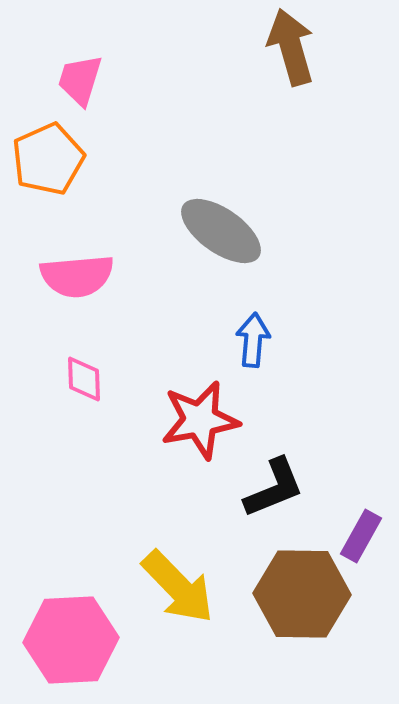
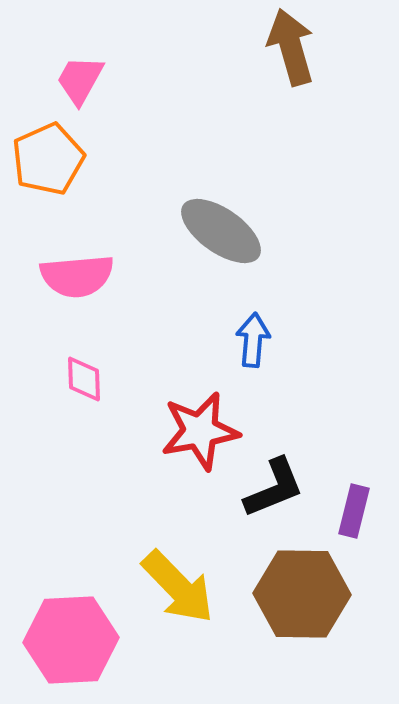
pink trapezoid: rotated 12 degrees clockwise
red star: moved 11 px down
purple rectangle: moved 7 px left, 25 px up; rotated 15 degrees counterclockwise
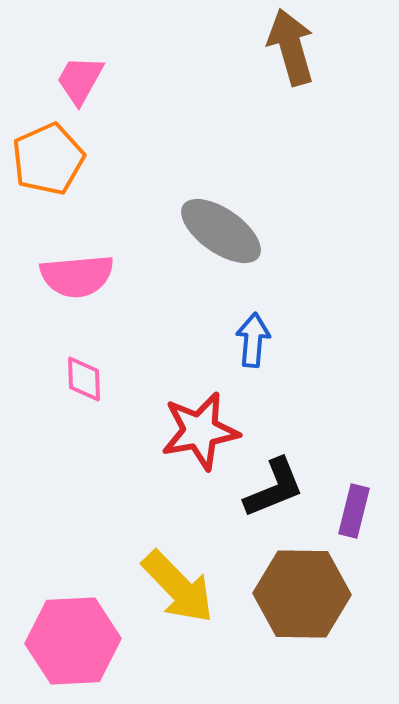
pink hexagon: moved 2 px right, 1 px down
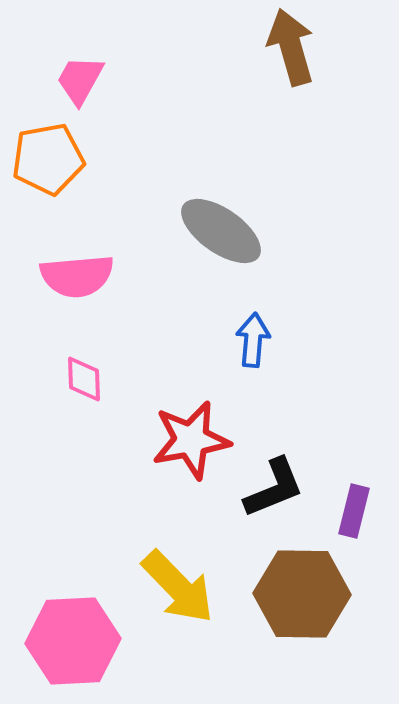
orange pentagon: rotated 14 degrees clockwise
red star: moved 9 px left, 9 px down
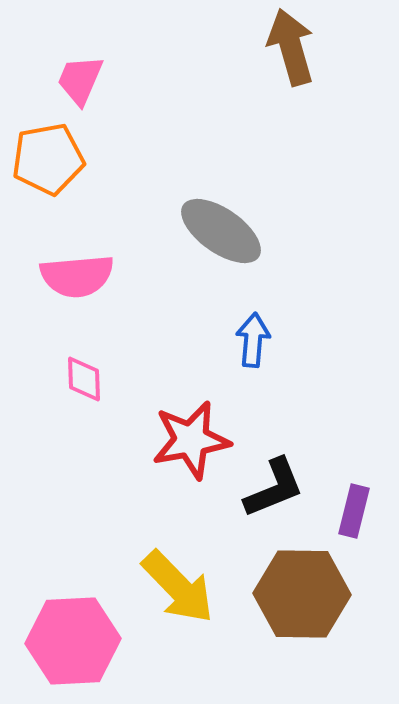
pink trapezoid: rotated 6 degrees counterclockwise
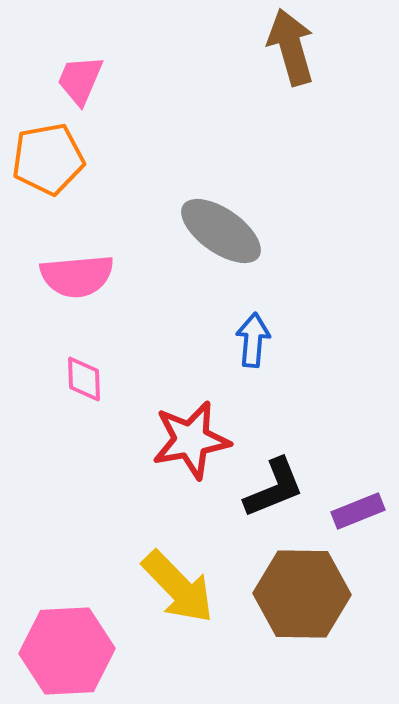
purple rectangle: moved 4 px right; rotated 54 degrees clockwise
pink hexagon: moved 6 px left, 10 px down
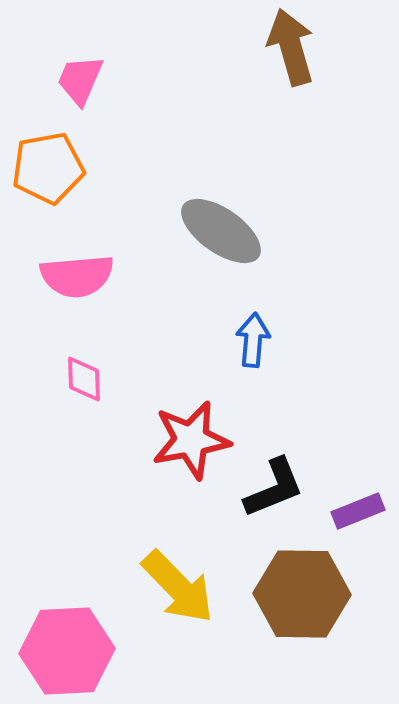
orange pentagon: moved 9 px down
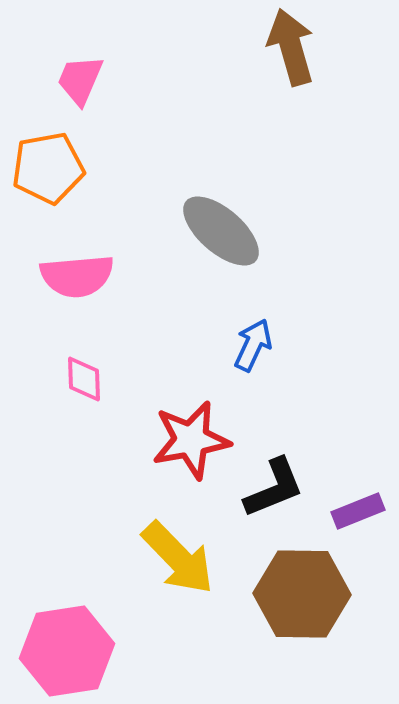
gray ellipse: rotated 6 degrees clockwise
blue arrow: moved 5 px down; rotated 20 degrees clockwise
yellow arrow: moved 29 px up
pink hexagon: rotated 6 degrees counterclockwise
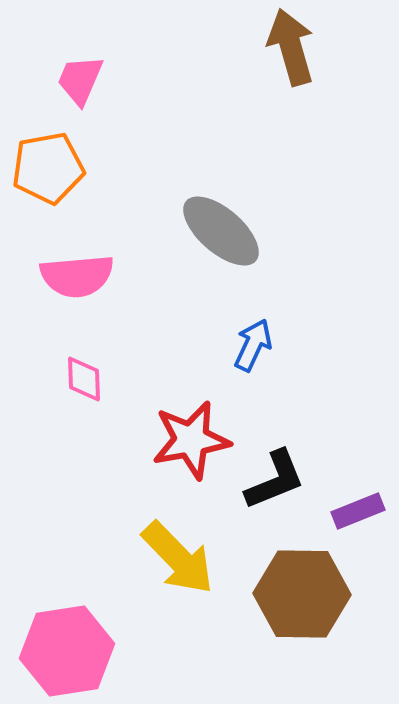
black L-shape: moved 1 px right, 8 px up
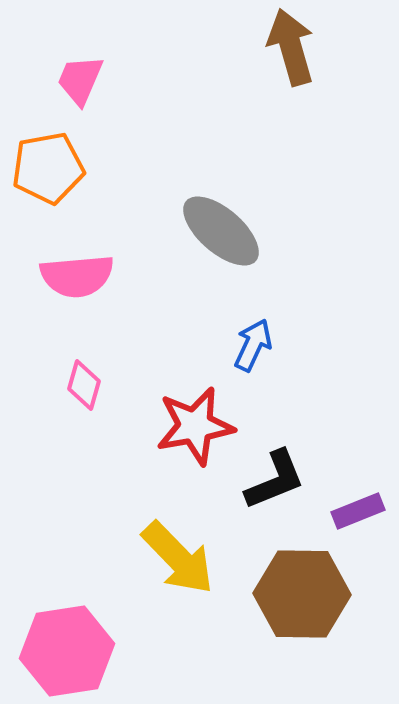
pink diamond: moved 6 px down; rotated 18 degrees clockwise
red star: moved 4 px right, 14 px up
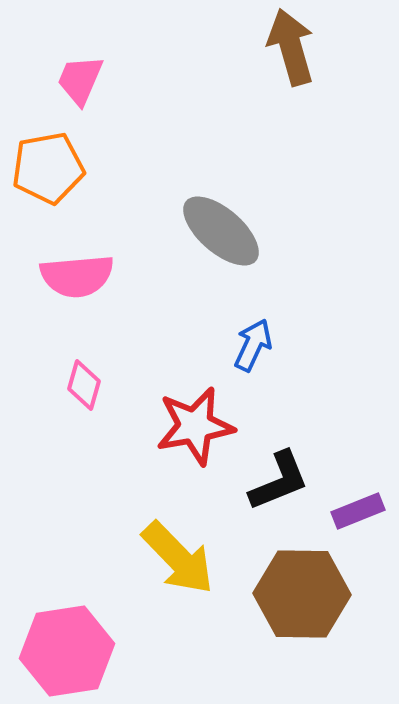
black L-shape: moved 4 px right, 1 px down
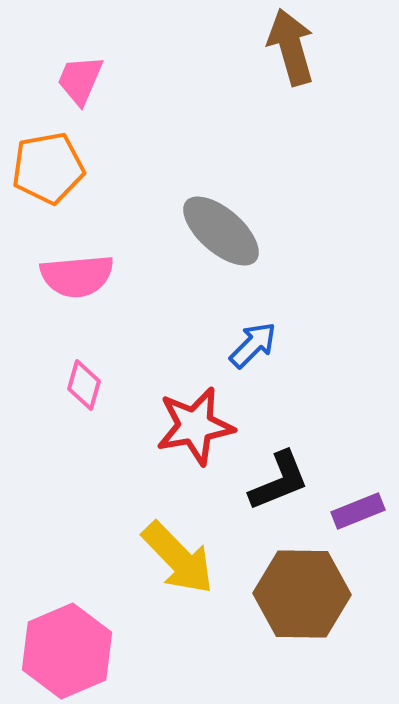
blue arrow: rotated 20 degrees clockwise
pink hexagon: rotated 14 degrees counterclockwise
